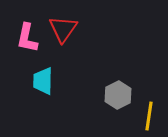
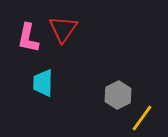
pink L-shape: moved 1 px right
cyan trapezoid: moved 2 px down
yellow line: moved 7 px left, 2 px down; rotated 28 degrees clockwise
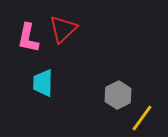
red triangle: rotated 12 degrees clockwise
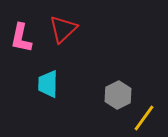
pink L-shape: moved 7 px left
cyan trapezoid: moved 5 px right, 1 px down
yellow line: moved 2 px right
